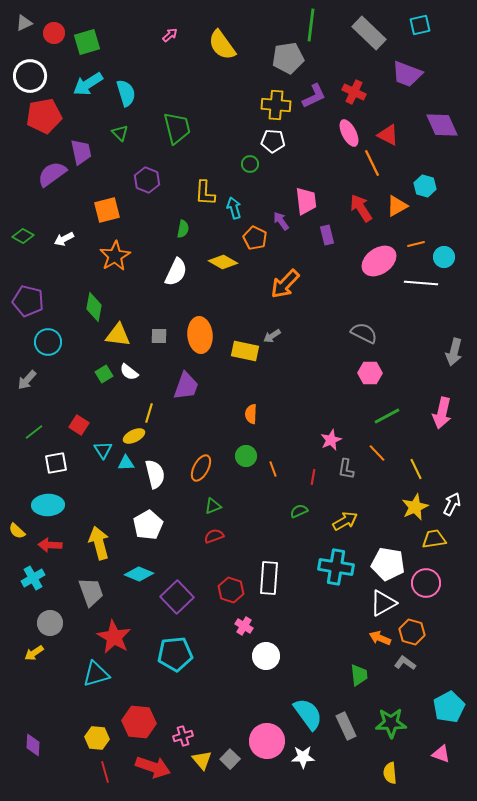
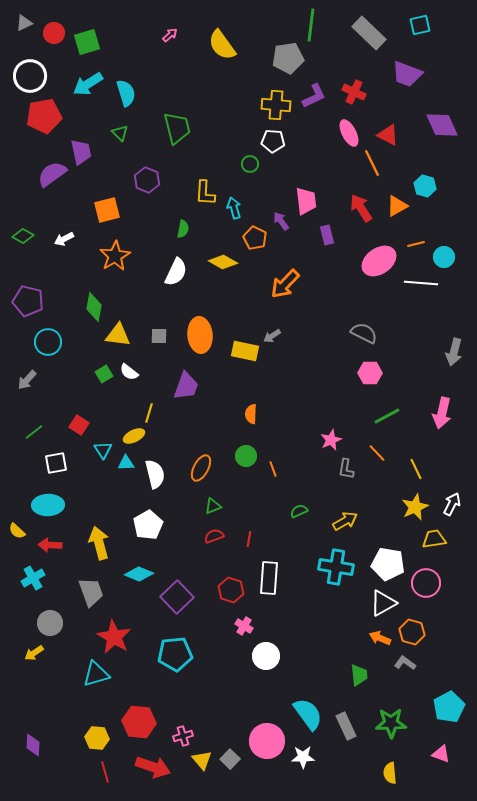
red line at (313, 477): moved 64 px left, 62 px down
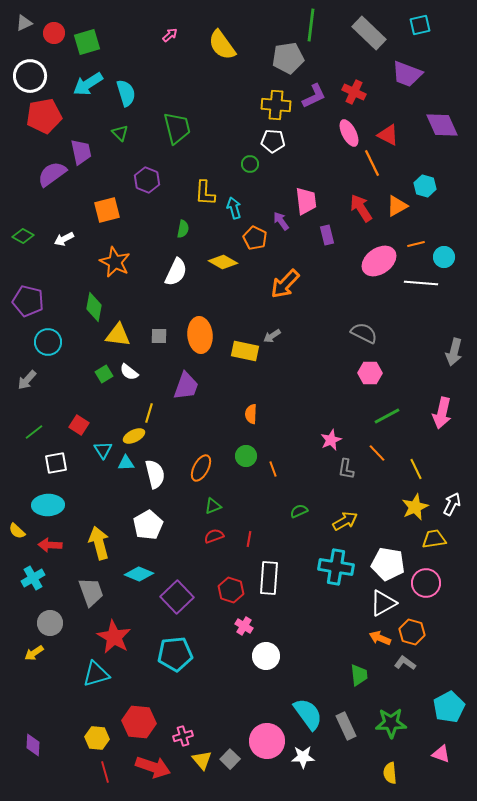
orange star at (115, 256): moved 6 px down; rotated 16 degrees counterclockwise
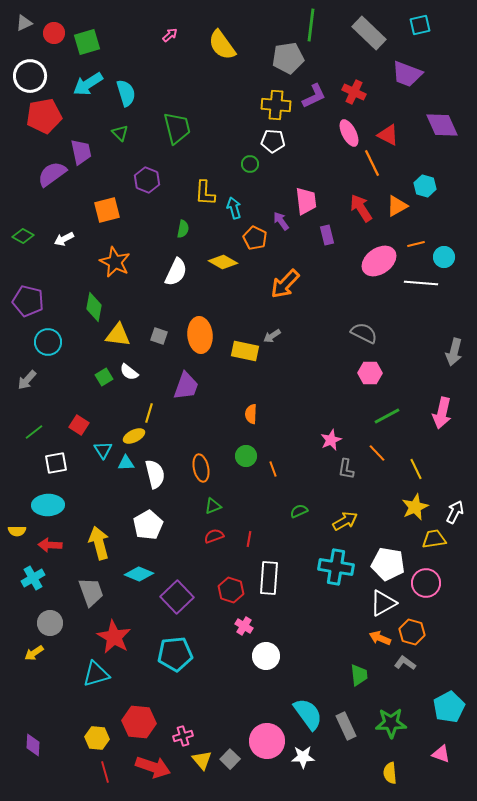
gray square at (159, 336): rotated 18 degrees clockwise
green square at (104, 374): moved 3 px down
orange ellipse at (201, 468): rotated 40 degrees counterclockwise
white arrow at (452, 504): moved 3 px right, 8 px down
yellow semicircle at (17, 531): rotated 42 degrees counterclockwise
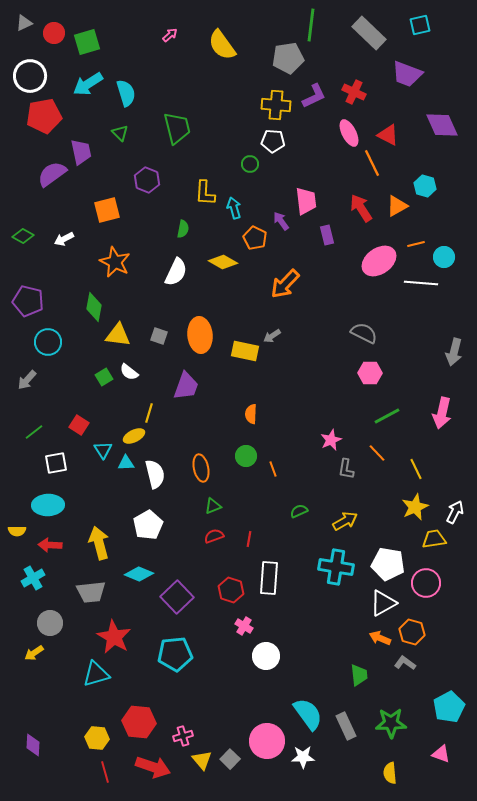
gray trapezoid at (91, 592): rotated 104 degrees clockwise
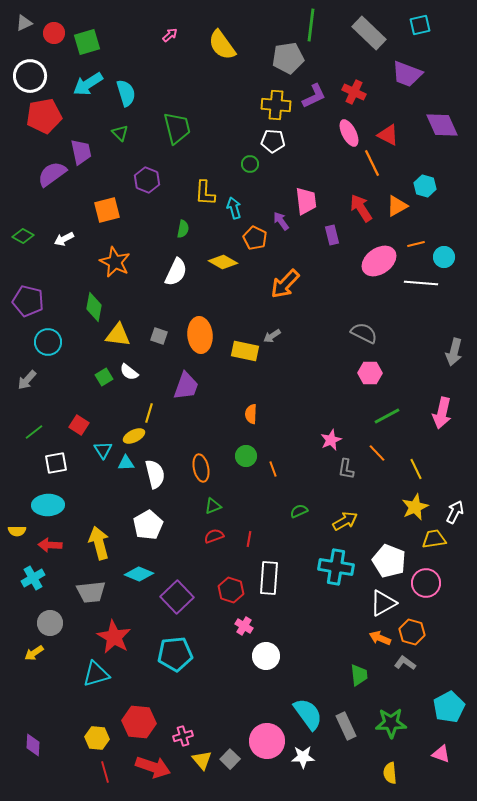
purple rectangle at (327, 235): moved 5 px right
white pentagon at (388, 564): moved 1 px right, 3 px up; rotated 12 degrees clockwise
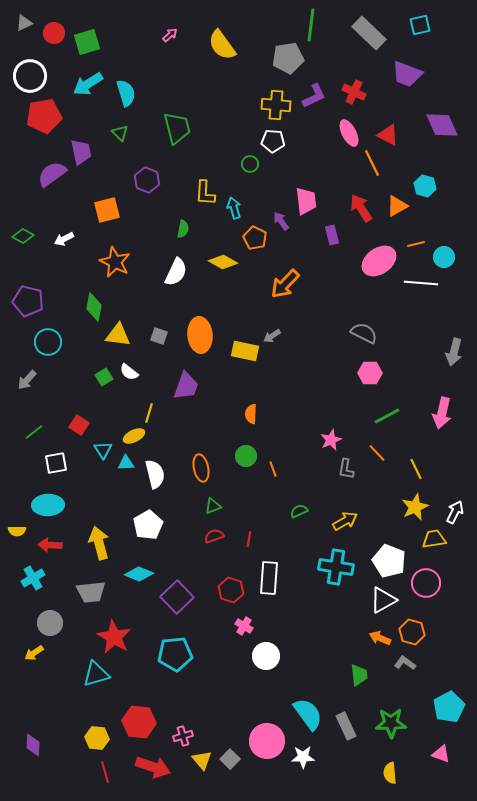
white triangle at (383, 603): moved 3 px up
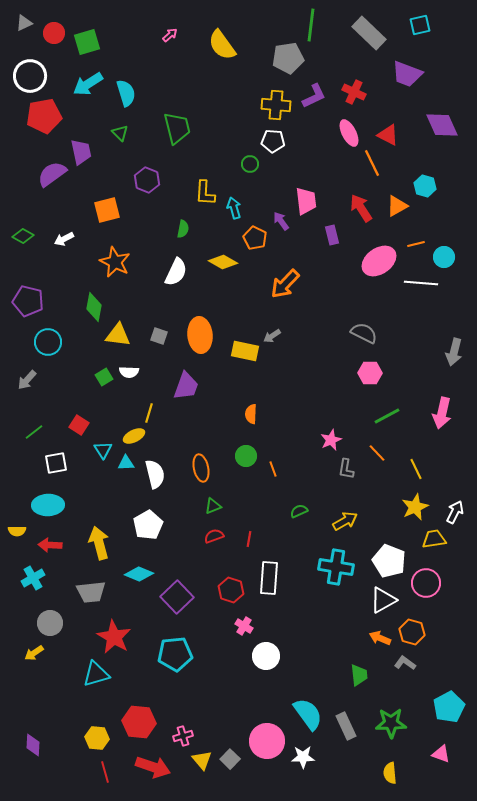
white semicircle at (129, 372): rotated 36 degrees counterclockwise
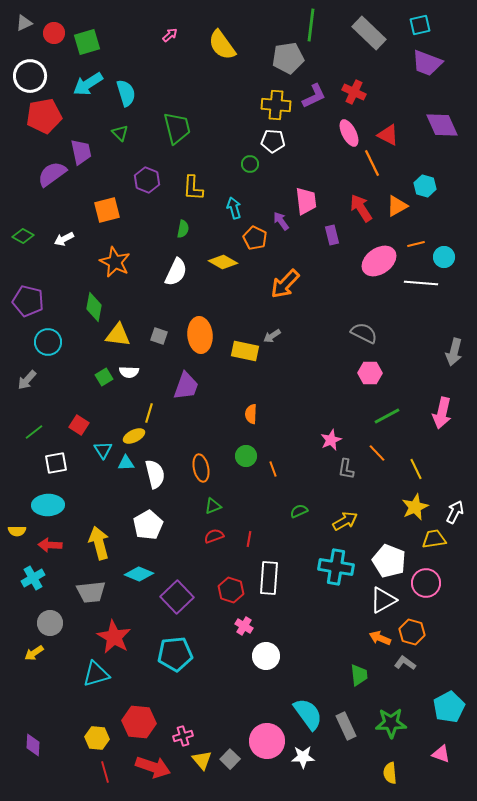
purple trapezoid at (407, 74): moved 20 px right, 11 px up
yellow L-shape at (205, 193): moved 12 px left, 5 px up
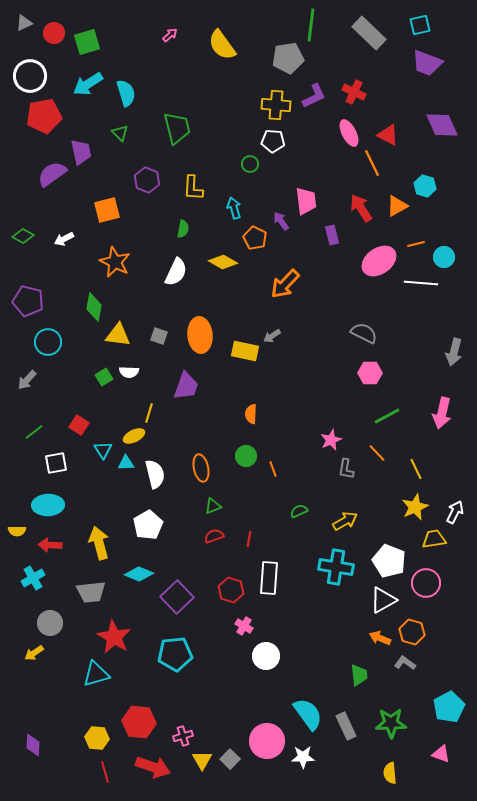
yellow triangle at (202, 760): rotated 10 degrees clockwise
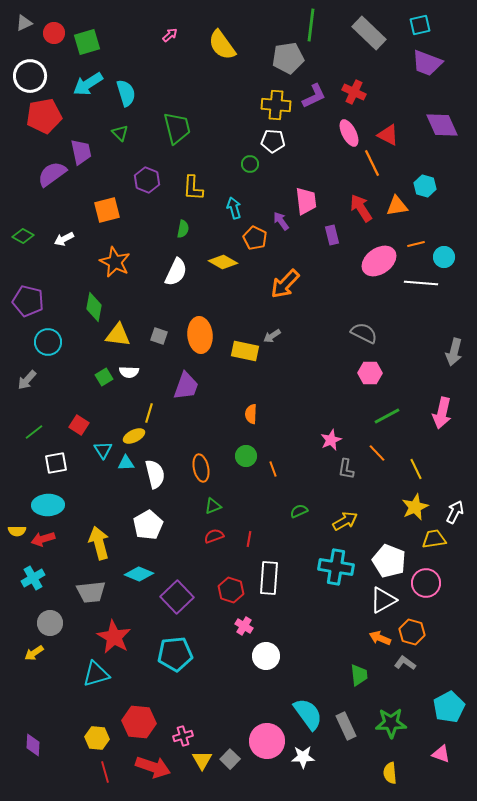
orange triangle at (397, 206): rotated 20 degrees clockwise
red arrow at (50, 545): moved 7 px left, 6 px up; rotated 20 degrees counterclockwise
